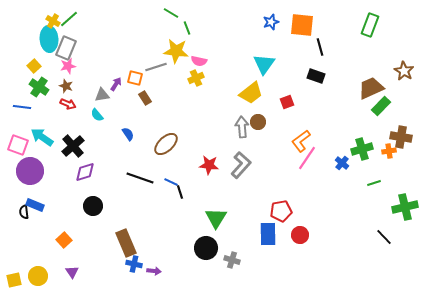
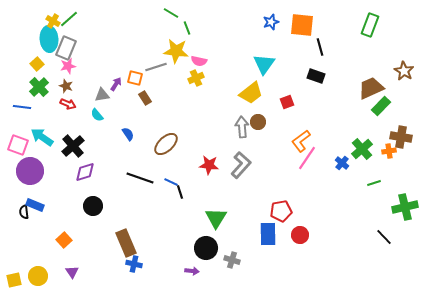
yellow square at (34, 66): moved 3 px right, 2 px up
green cross at (39, 87): rotated 12 degrees clockwise
green cross at (362, 149): rotated 25 degrees counterclockwise
purple arrow at (154, 271): moved 38 px right
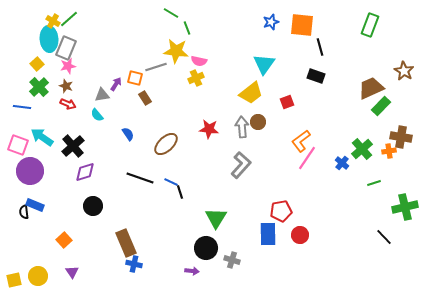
red star at (209, 165): moved 36 px up
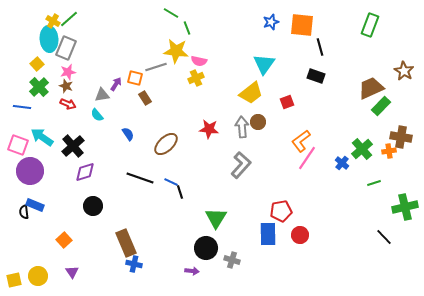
pink star at (68, 66): moved 6 px down
